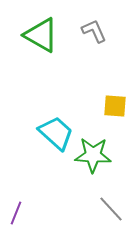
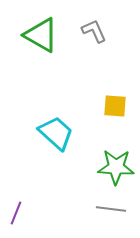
green star: moved 23 px right, 12 px down
gray line: rotated 40 degrees counterclockwise
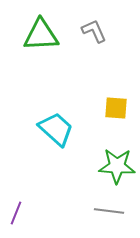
green triangle: rotated 33 degrees counterclockwise
yellow square: moved 1 px right, 2 px down
cyan trapezoid: moved 4 px up
green star: moved 1 px right, 1 px up
gray line: moved 2 px left, 2 px down
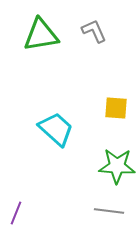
green triangle: rotated 6 degrees counterclockwise
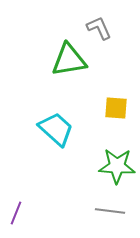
gray L-shape: moved 5 px right, 3 px up
green triangle: moved 28 px right, 25 px down
gray line: moved 1 px right
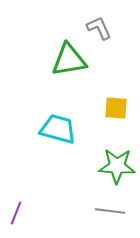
cyan trapezoid: moved 2 px right; rotated 27 degrees counterclockwise
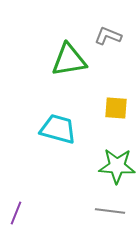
gray L-shape: moved 9 px right, 8 px down; rotated 44 degrees counterclockwise
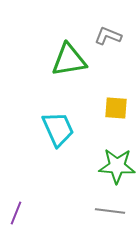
cyan trapezoid: rotated 51 degrees clockwise
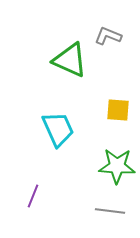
green triangle: moved 1 px right; rotated 33 degrees clockwise
yellow square: moved 2 px right, 2 px down
purple line: moved 17 px right, 17 px up
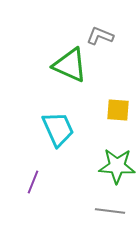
gray L-shape: moved 8 px left
green triangle: moved 5 px down
purple line: moved 14 px up
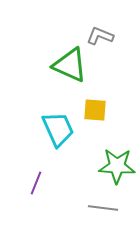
yellow square: moved 23 px left
purple line: moved 3 px right, 1 px down
gray line: moved 7 px left, 3 px up
